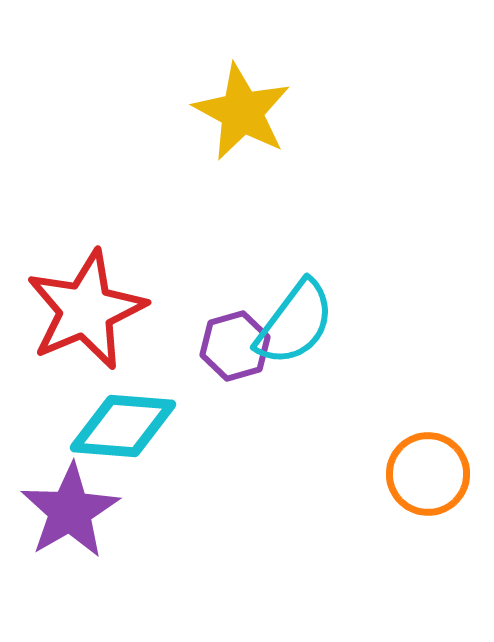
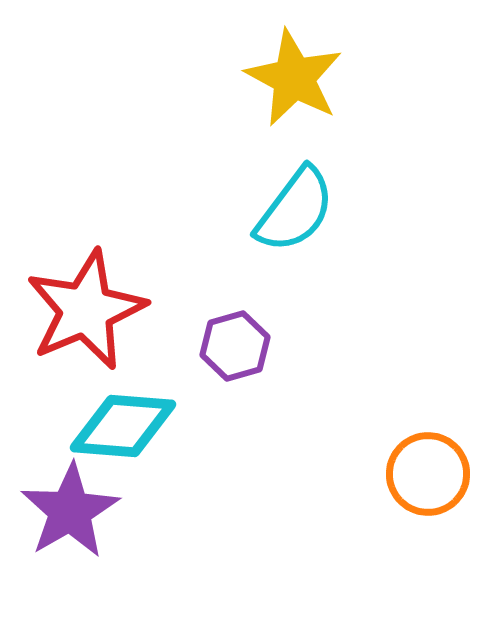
yellow star: moved 52 px right, 34 px up
cyan semicircle: moved 113 px up
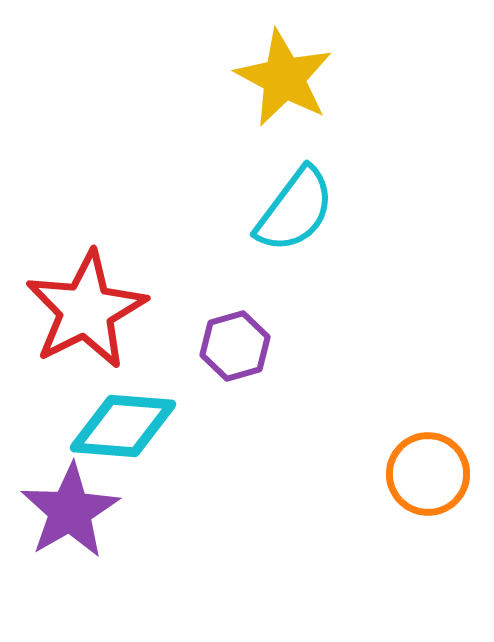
yellow star: moved 10 px left
red star: rotated 4 degrees counterclockwise
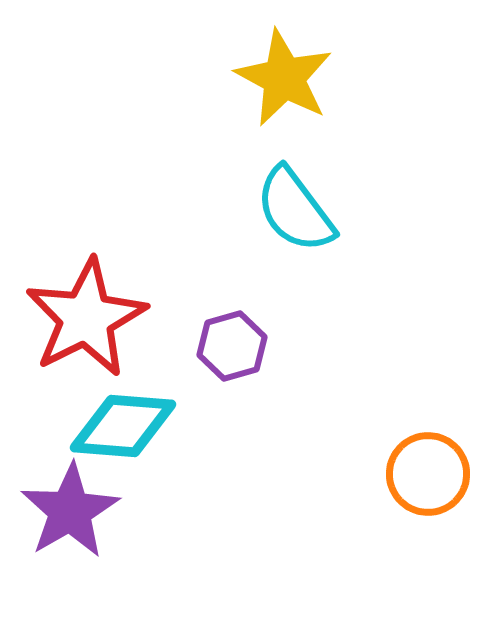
cyan semicircle: rotated 106 degrees clockwise
red star: moved 8 px down
purple hexagon: moved 3 px left
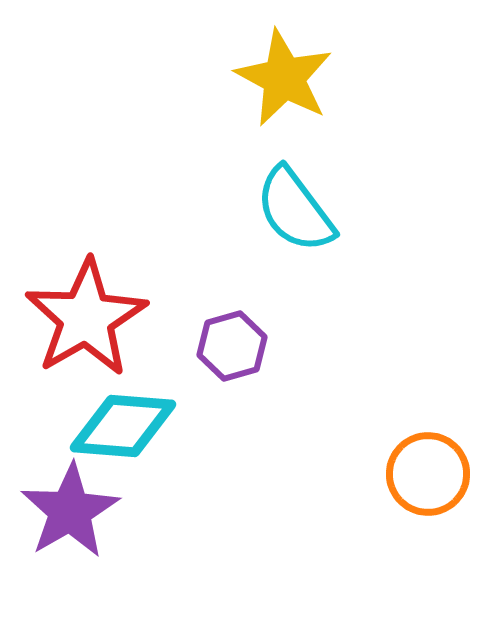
red star: rotated 3 degrees counterclockwise
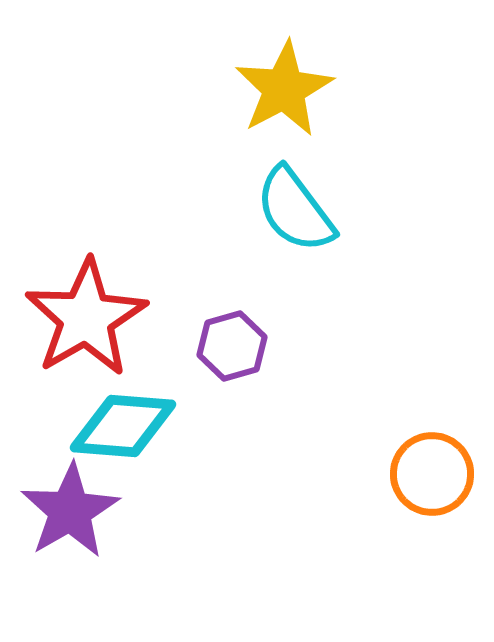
yellow star: moved 11 px down; rotated 16 degrees clockwise
orange circle: moved 4 px right
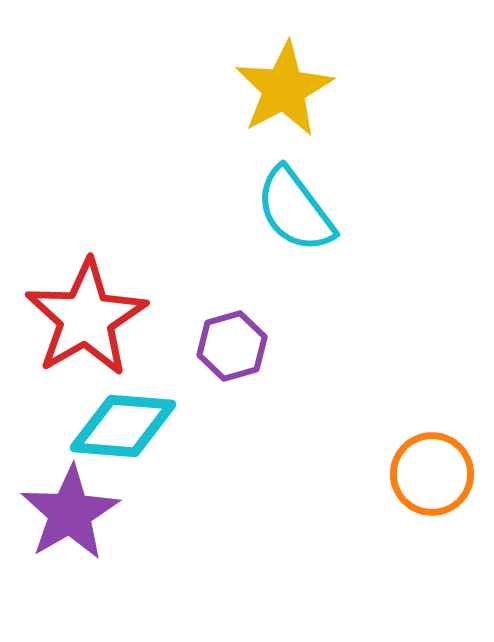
purple star: moved 2 px down
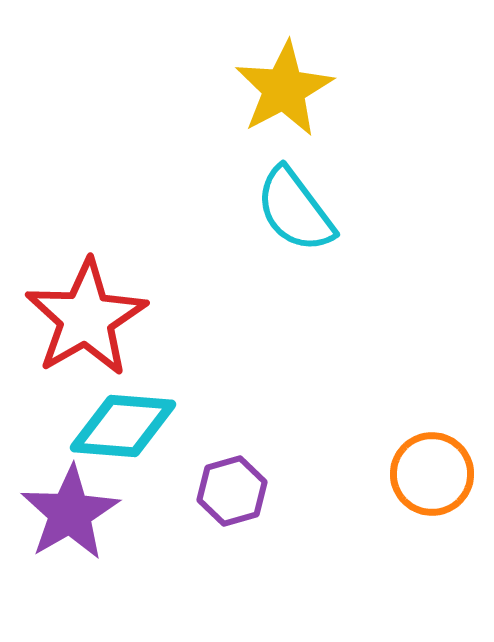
purple hexagon: moved 145 px down
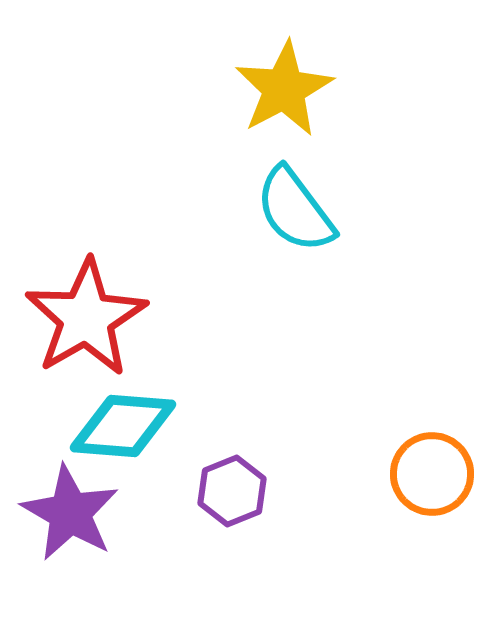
purple hexagon: rotated 6 degrees counterclockwise
purple star: rotated 12 degrees counterclockwise
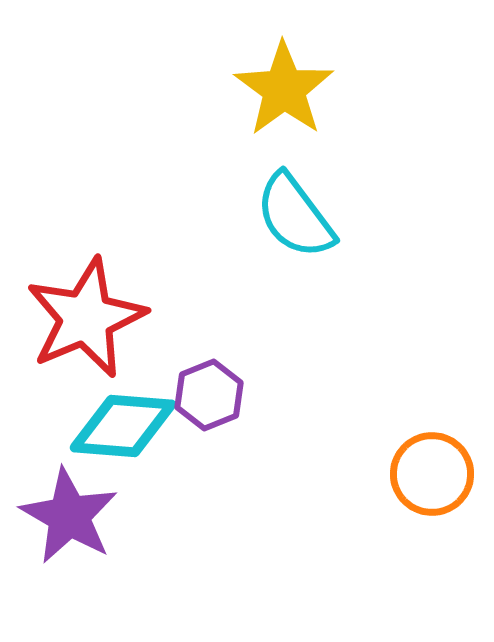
yellow star: rotated 8 degrees counterclockwise
cyan semicircle: moved 6 px down
red star: rotated 7 degrees clockwise
purple hexagon: moved 23 px left, 96 px up
purple star: moved 1 px left, 3 px down
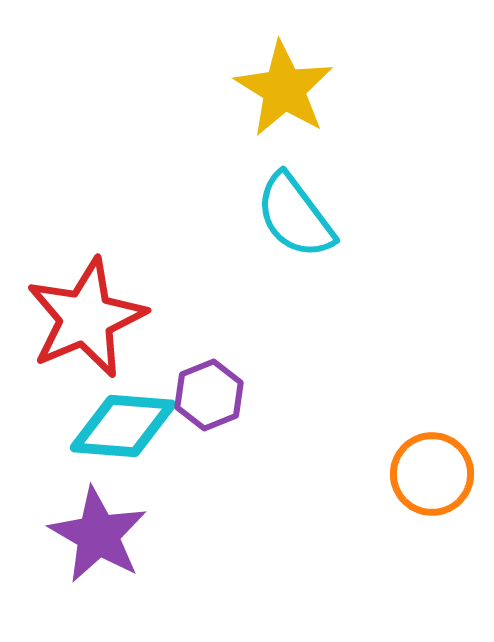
yellow star: rotated 4 degrees counterclockwise
purple star: moved 29 px right, 19 px down
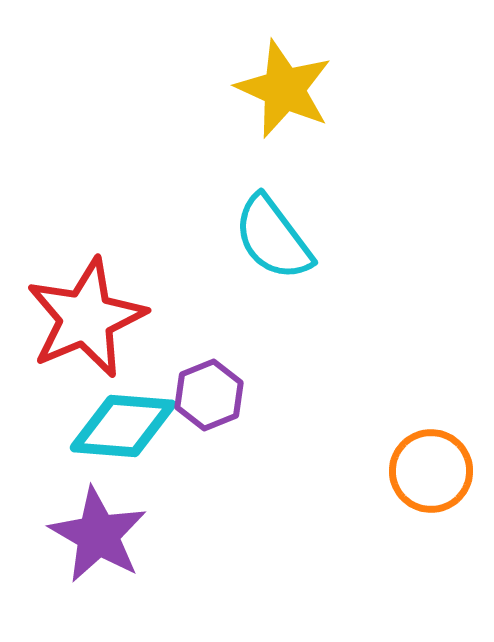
yellow star: rotated 8 degrees counterclockwise
cyan semicircle: moved 22 px left, 22 px down
orange circle: moved 1 px left, 3 px up
